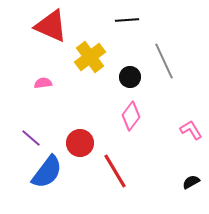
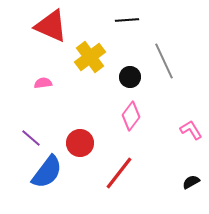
red line: moved 4 px right, 2 px down; rotated 69 degrees clockwise
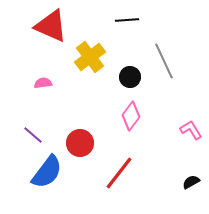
purple line: moved 2 px right, 3 px up
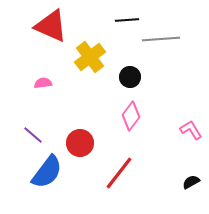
gray line: moved 3 px left, 22 px up; rotated 69 degrees counterclockwise
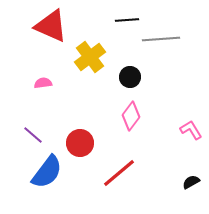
red line: rotated 12 degrees clockwise
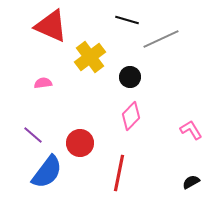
black line: rotated 20 degrees clockwise
gray line: rotated 21 degrees counterclockwise
pink diamond: rotated 8 degrees clockwise
red line: rotated 39 degrees counterclockwise
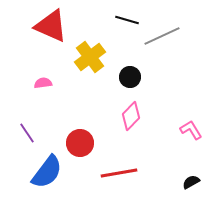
gray line: moved 1 px right, 3 px up
purple line: moved 6 px left, 2 px up; rotated 15 degrees clockwise
red line: rotated 69 degrees clockwise
